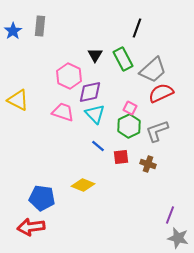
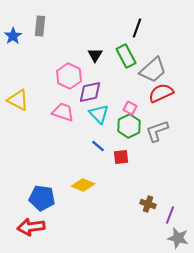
blue star: moved 5 px down
green rectangle: moved 3 px right, 3 px up
cyan triangle: moved 4 px right
brown cross: moved 40 px down
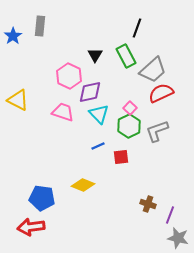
pink square: rotated 16 degrees clockwise
blue line: rotated 64 degrees counterclockwise
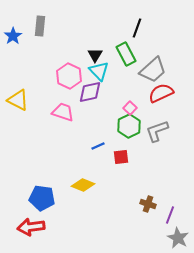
green rectangle: moved 2 px up
cyan triangle: moved 43 px up
gray star: rotated 15 degrees clockwise
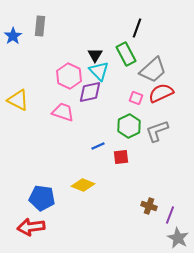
pink square: moved 6 px right, 10 px up; rotated 24 degrees counterclockwise
brown cross: moved 1 px right, 2 px down
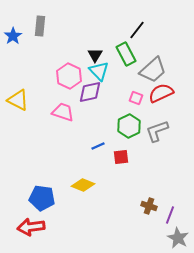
black line: moved 2 px down; rotated 18 degrees clockwise
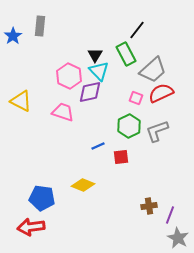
yellow triangle: moved 3 px right, 1 px down
brown cross: rotated 28 degrees counterclockwise
